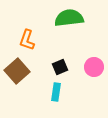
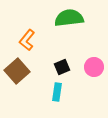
orange L-shape: rotated 20 degrees clockwise
black square: moved 2 px right
cyan rectangle: moved 1 px right
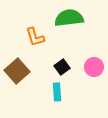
orange L-shape: moved 8 px right, 3 px up; rotated 55 degrees counterclockwise
black square: rotated 14 degrees counterclockwise
cyan rectangle: rotated 12 degrees counterclockwise
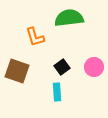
brown square: rotated 30 degrees counterclockwise
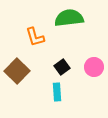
brown square: rotated 25 degrees clockwise
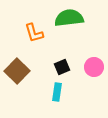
orange L-shape: moved 1 px left, 4 px up
black square: rotated 14 degrees clockwise
cyan rectangle: rotated 12 degrees clockwise
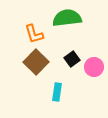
green semicircle: moved 2 px left
orange L-shape: moved 1 px down
black square: moved 10 px right, 8 px up; rotated 14 degrees counterclockwise
brown square: moved 19 px right, 9 px up
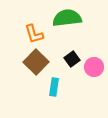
cyan rectangle: moved 3 px left, 5 px up
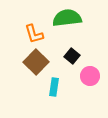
black square: moved 3 px up; rotated 14 degrees counterclockwise
pink circle: moved 4 px left, 9 px down
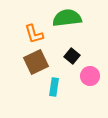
brown square: rotated 20 degrees clockwise
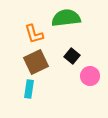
green semicircle: moved 1 px left
cyan rectangle: moved 25 px left, 2 px down
